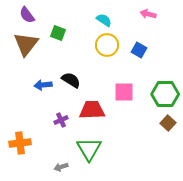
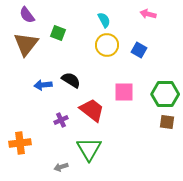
cyan semicircle: rotated 28 degrees clockwise
red trapezoid: rotated 40 degrees clockwise
brown square: moved 1 px left, 1 px up; rotated 35 degrees counterclockwise
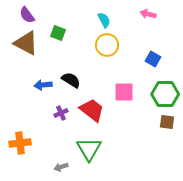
brown triangle: moved 1 px up; rotated 40 degrees counterclockwise
blue square: moved 14 px right, 9 px down
purple cross: moved 7 px up
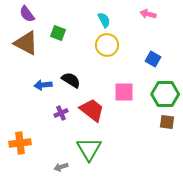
purple semicircle: moved 1 px up
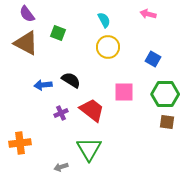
yellow circle: moved 1 px right, 2 px down
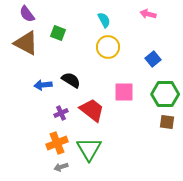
blue square: rotated 21 degrees clockwise
orange cross: moved 37 px right; rotated 15 degrees counterclockwise
